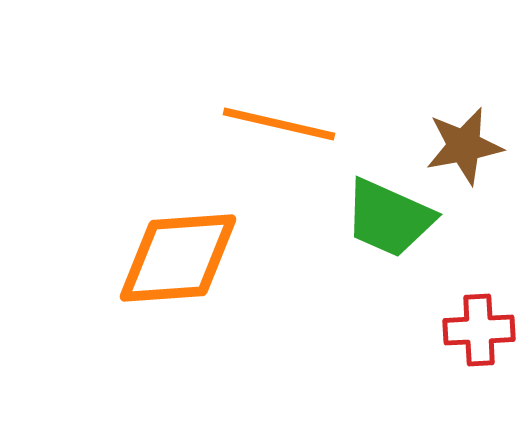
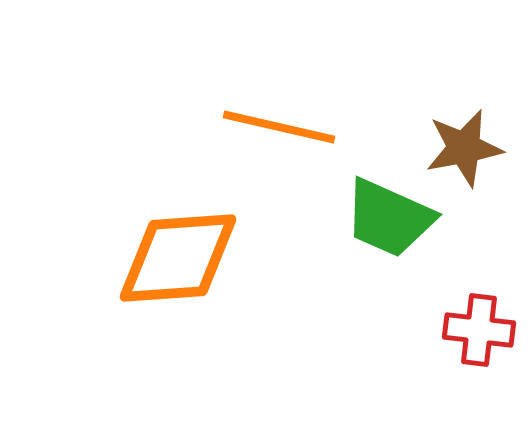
orange line: moved 3 px down
brown star: moved 2 px down
red cross: rotated 10 degrees clockwise
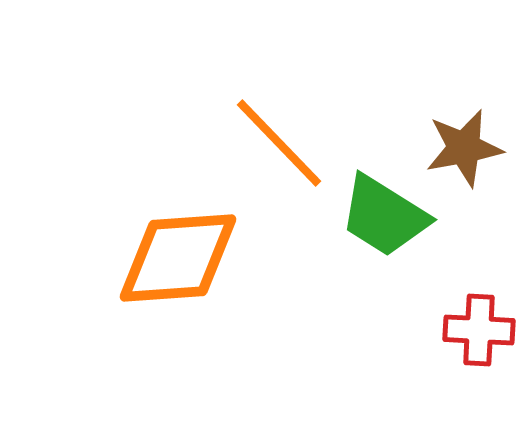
orange line: moved 16 px down; rotated 33 degrees clockwise
green trapezoid: moved 5 px left, 2 px up; rotated 8 degrees clockwise
red cross: rotated 4 degrees counterclockwise
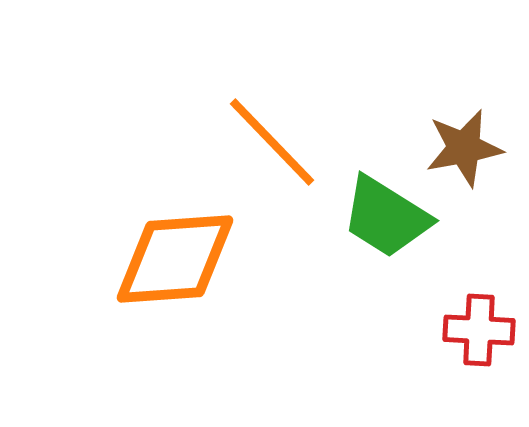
orange line: moved 7 px left, 1 px up
green trapezoid: moved 2 px right, 1 px down
orange diamond: moved 3 px left, 1 px down
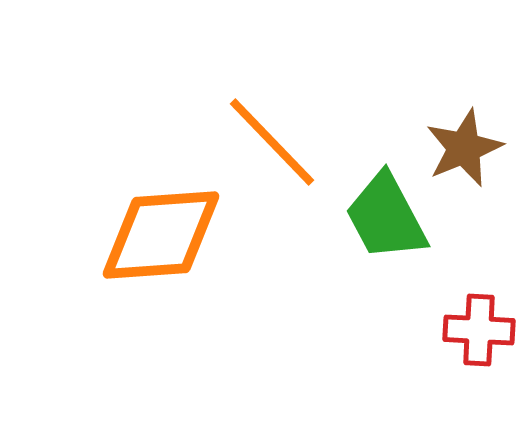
brown star: rotated 12 degrees counterclockwise
green trapezoid: rotated 30 degrees clockwise
orange diamond: moved 14 px left, 24 px up
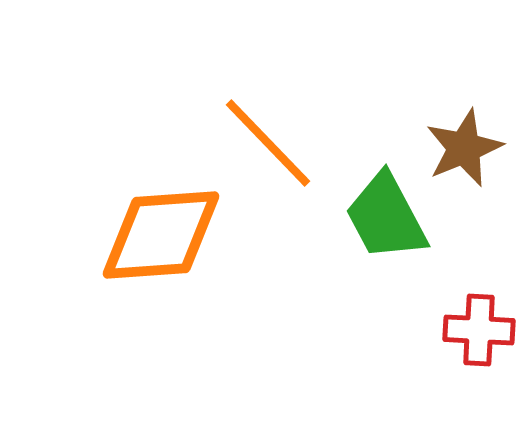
orange line: moved 4 px left, 1 px down
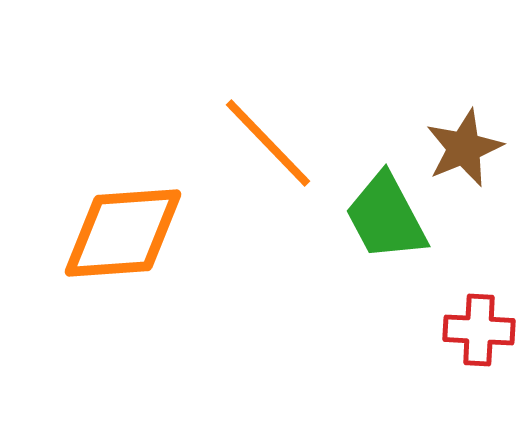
orange diamond: moved 38 px left, 2 px up
